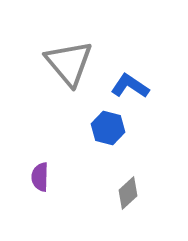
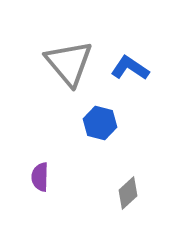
blue L-shape: moved 18 px up
blue hexagon: moved 8 px left, 5 px up
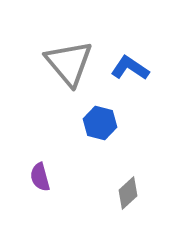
purple semicircle: rotated 16 degrees counterclockwise
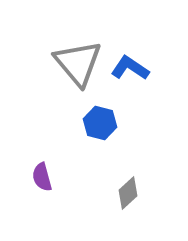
gray triangle: moved 9 px right
purple semicircle: moved 2 px right
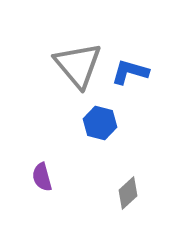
gray triangle: moved 2 px down
blue L-shape: moved 4 px down; rotated 18 degrees counterclockwise
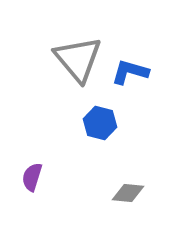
gray triangle: moved 6 px up
purple semicircle: moved 10 px left; rotated 32 degrees clockwise
gray diamond: rotated 48 degrees clockwise
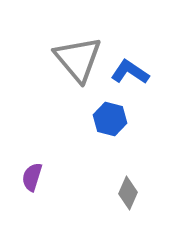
blue L-shape: rotated 18 degrees clockwise
blue hexagon: moved 10 px right, 4 px up
gray diamond: rotated 72 degrees counterclockwise
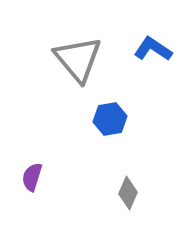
blue L-shape: moved 23 px right, 23 px up
blue hexagon: rotated 24 degrees counterclockwise
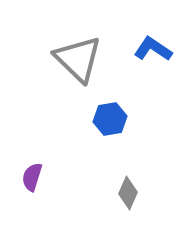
gray triangle: rotated 6 degrees counterclockwise
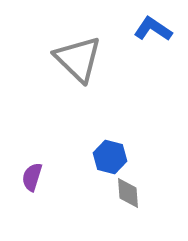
blue L-shape: moved 20 px up
blue hexagon: moved 38 px down; rotated 24 degrees clockwise
gray diamond: rotated 28 degrees counterclockwise
